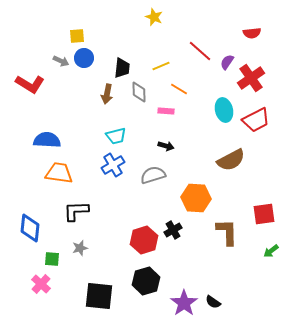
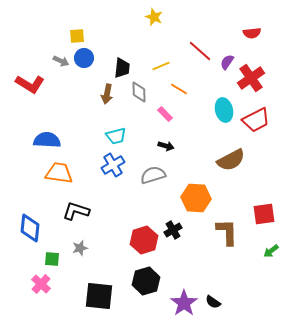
pink rectangle: moved 1 px left, 3 px down; rotated 42 degrees clockwise
black L-shape: rotated 20 degrees clockwise
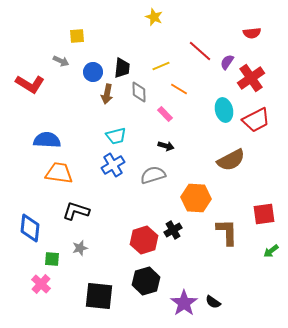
blue circle: moved 9 px right, 14 px down
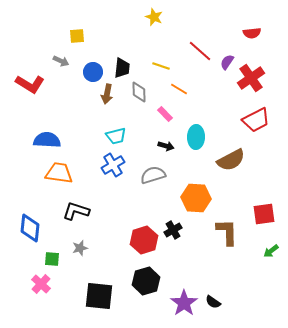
yellow line: rotated 42 degrees clockwise
cyan ellipse: moved 28 px left, 27 px down; rotated 15 degrees clockwise
